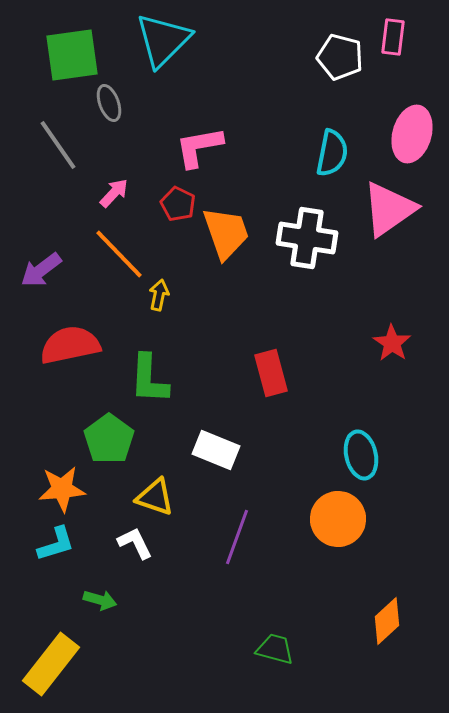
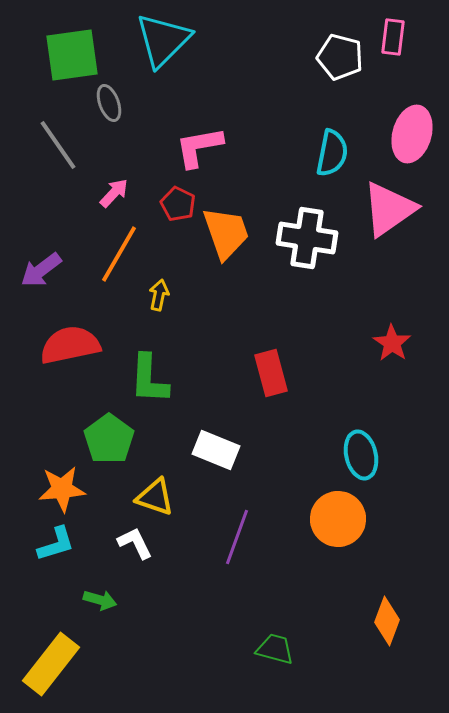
orange line: rotated 74 degrees clockwise
orange diamond: rotated 27 degrees counterclockwise
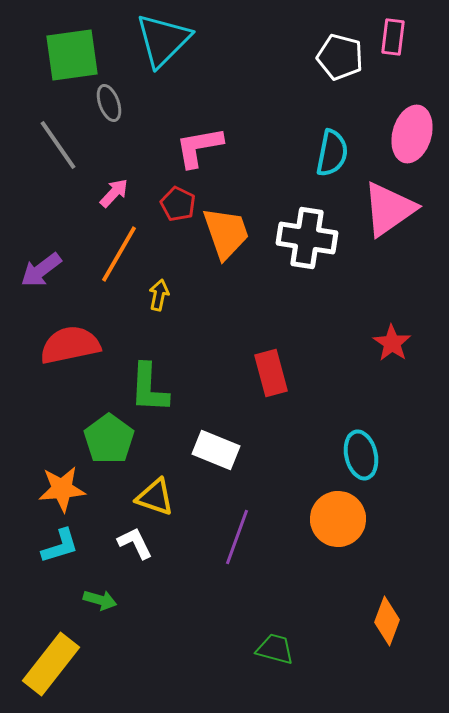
green L-shape: moved 9 px down
cyan L-shape: moved 4 px right, 2 px down
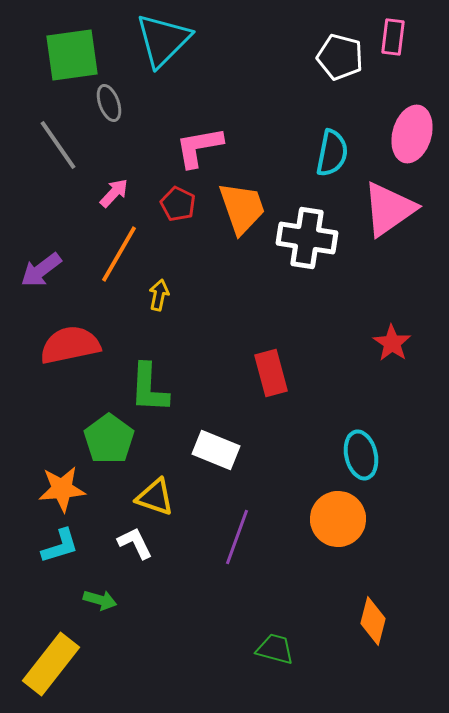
orange trapezoid: moved 16 px right, 25 px up
orange diamond: moved 14 px left; rotated 6 degrees counterclockwise
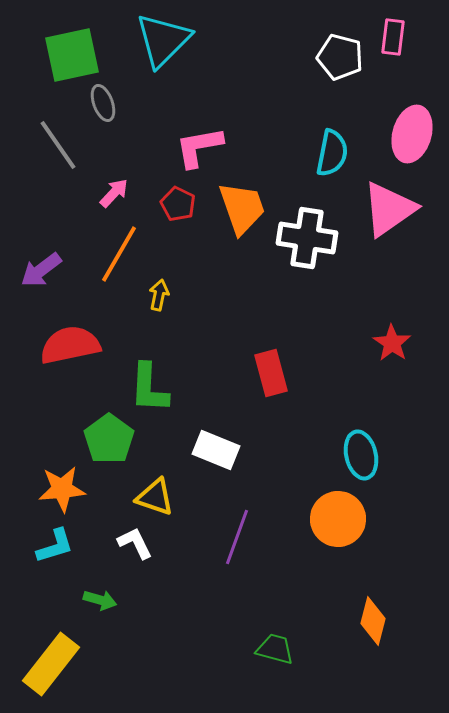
green square: rotated 4 degrees counterclockwise
gray ellipse: moved 6 px left
cyan L-shape: moved 5 px left
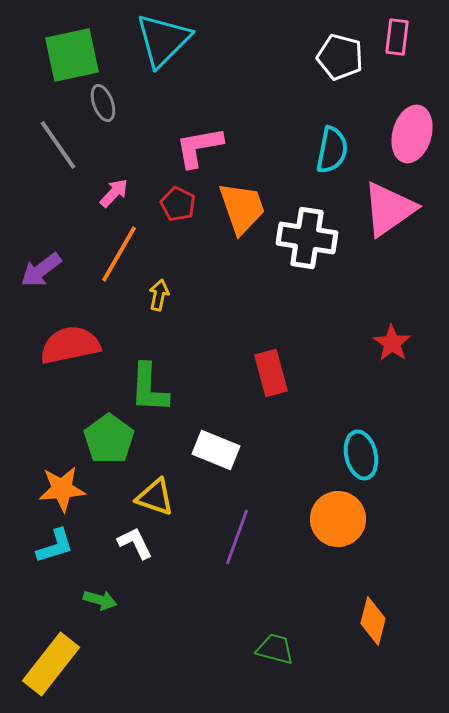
pink rectangle: moved 4 px right
cyan semicircle: moved 3 px up
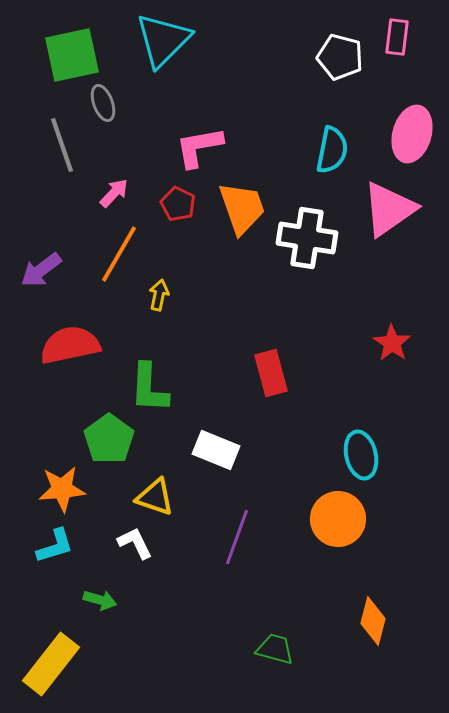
gray line: moved 4 px right; rotated 16 degrees clockwise
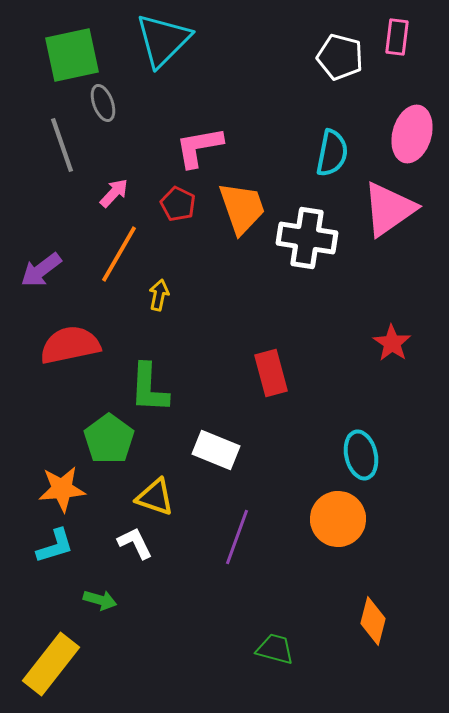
cyan semicircle: moved 3 px down
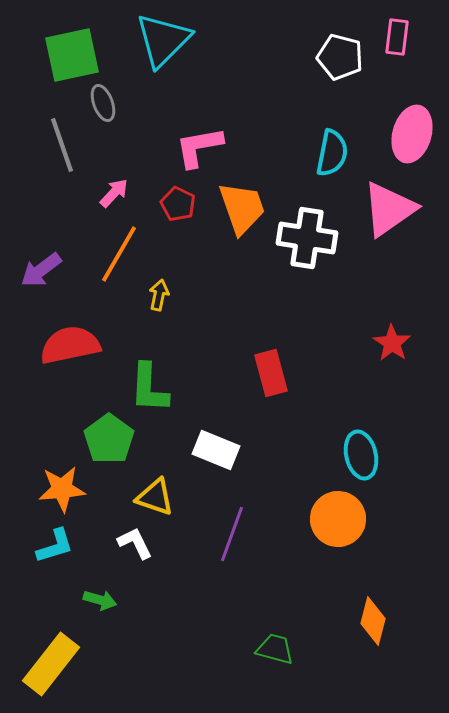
purple line: moved 5 px left, 3 px up
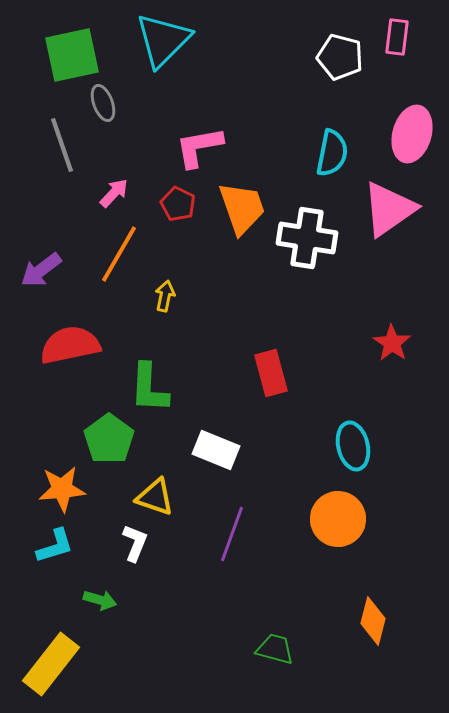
yellow arrow: moved 6 px right, 1 px down
cyan ellipse: moved 8 px left, 9 px up
white L-shape: rotated 48 degrees clockwise
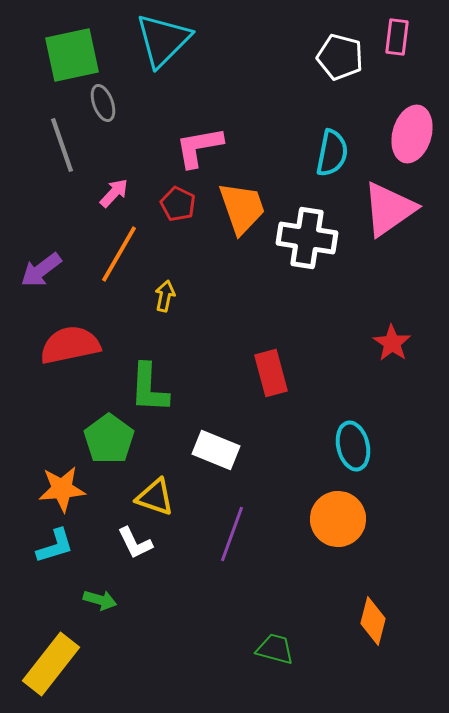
white L-shape: rotated 132 degrees clockwise
